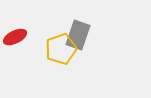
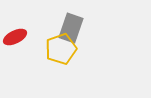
gray rectangle: moved 7 px left, 7 px up
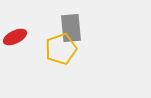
gray rectangle: rotated 24 degrees counterclockwise
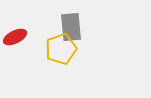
gray rectangle: moved 1 px up
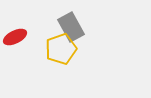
gray rectangle: rotated 24 degrees counterclockwise
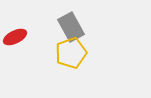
yellow pentagon: moved 10 px right, 4 px down
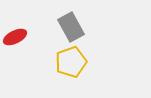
yellow pentagon: moved 9 px down
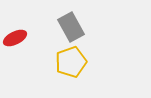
red ellipse: moved 1 px down
